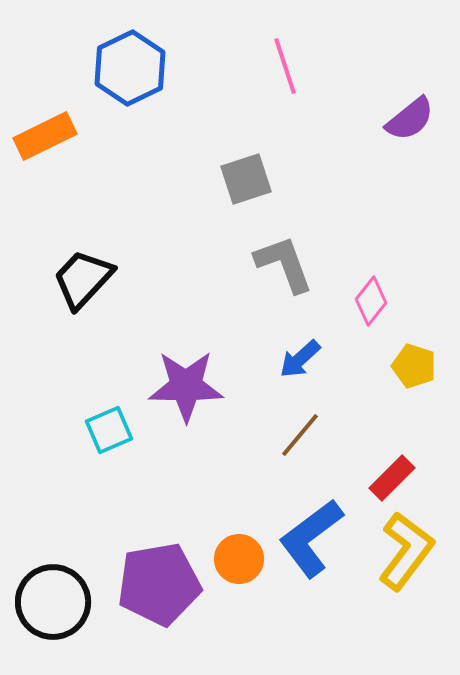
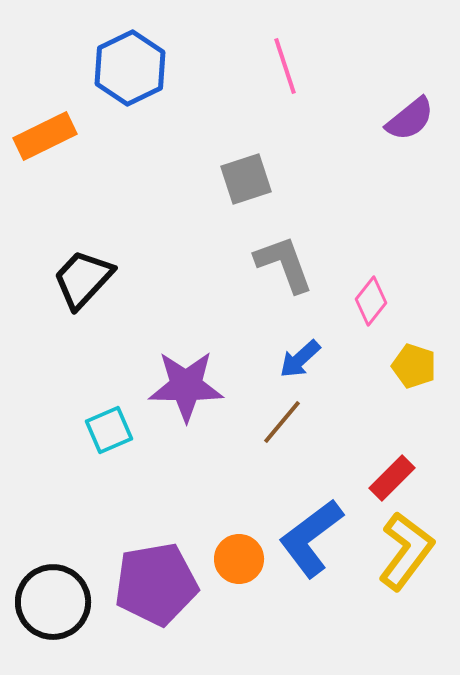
brown line: moved 18 px left, 13 px up
purple pentagon: moved 3 px left
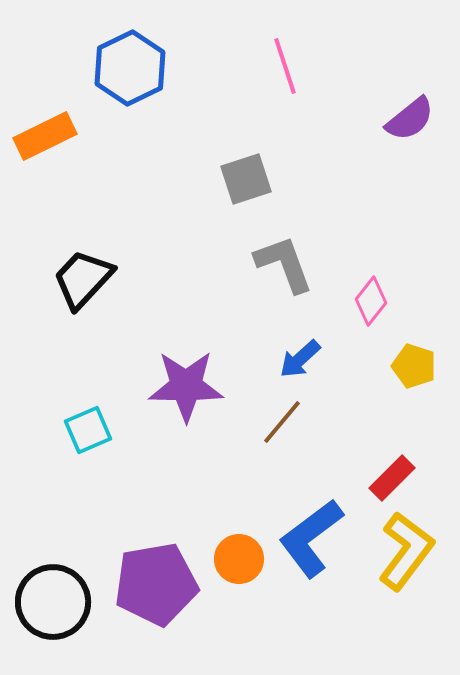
cyan square: moved 21 px left
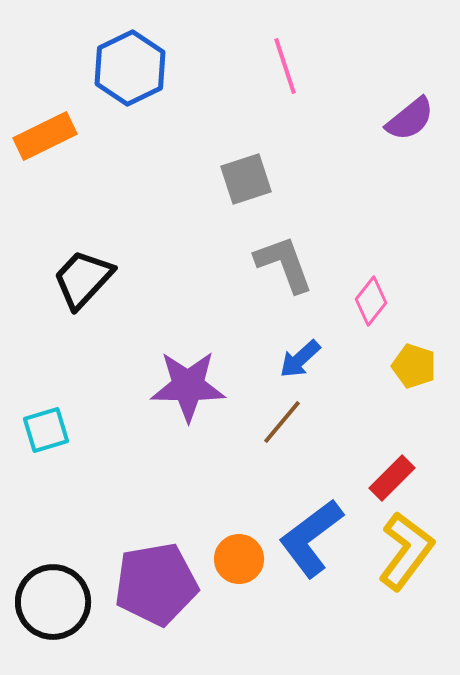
purple star: moved 2 px right
cyan square: moved 42 px left; rotated 6 degrees clockwise
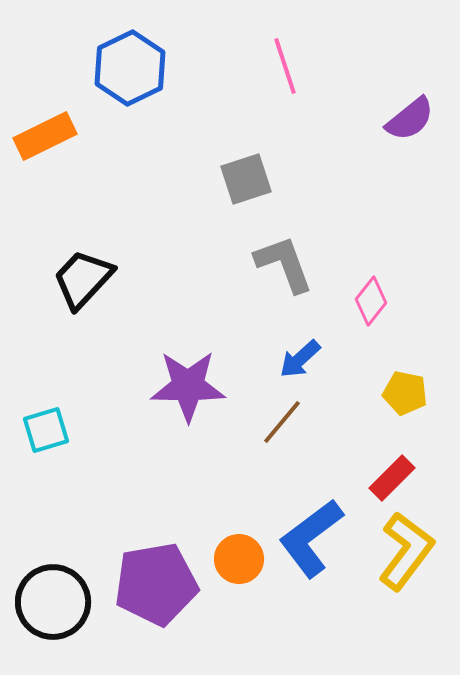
yellow pentagon: moved 9 px left, 27 px down; rotated 6 degrees counterclockwise
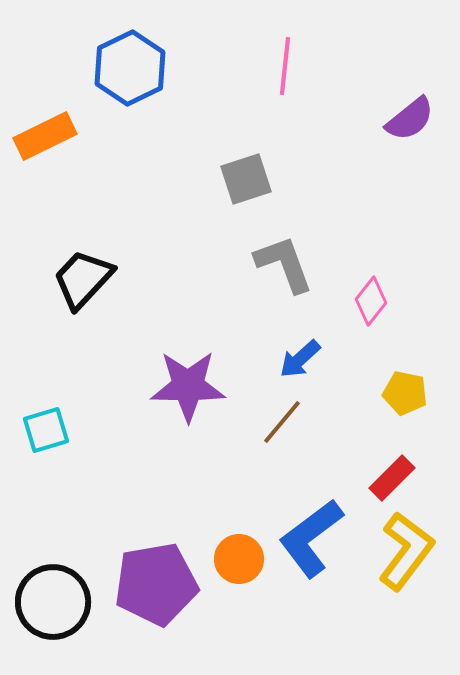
pink line: rotated 24 degrees clockwise
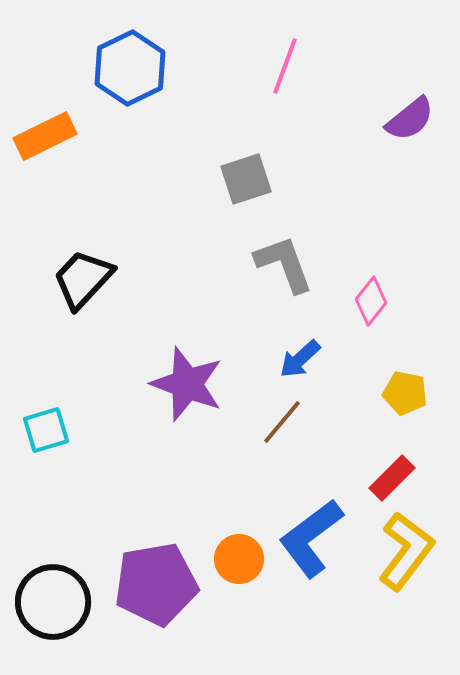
pink line: rotated 14 degrees clockwise
purple star: moved 1 px left, 2 px up; rotated 20 degrees clockwise
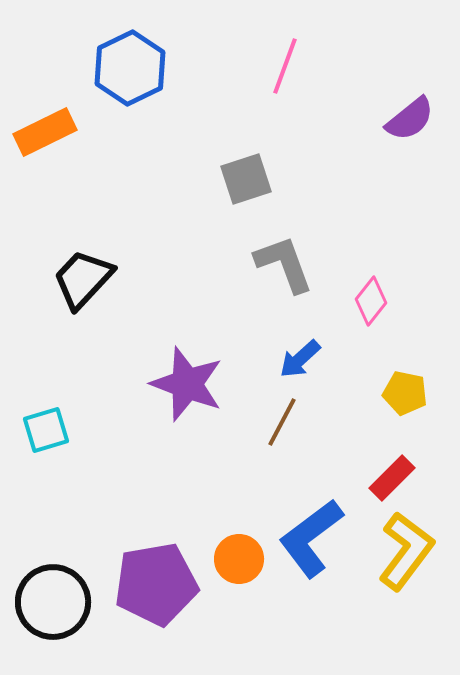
orange rectangle: moved 4 px up
brown line: rotated 12 degrees counterclockwise
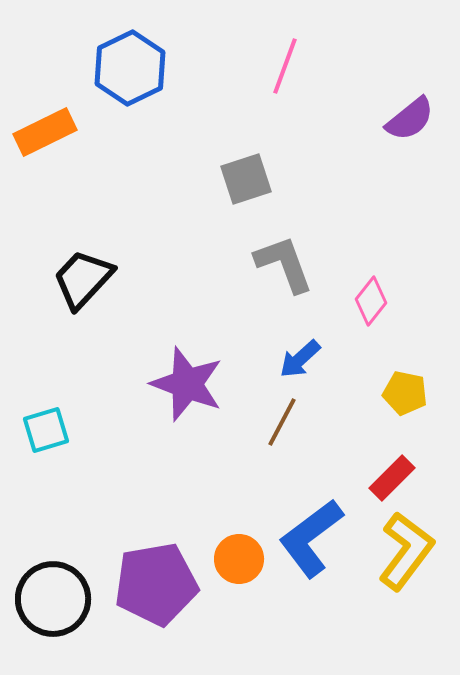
black circle: moved 3 px up
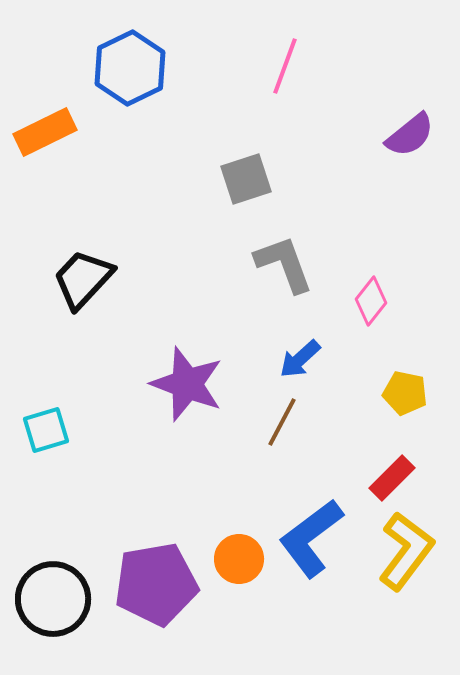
purple semicircle: moved 16 px down
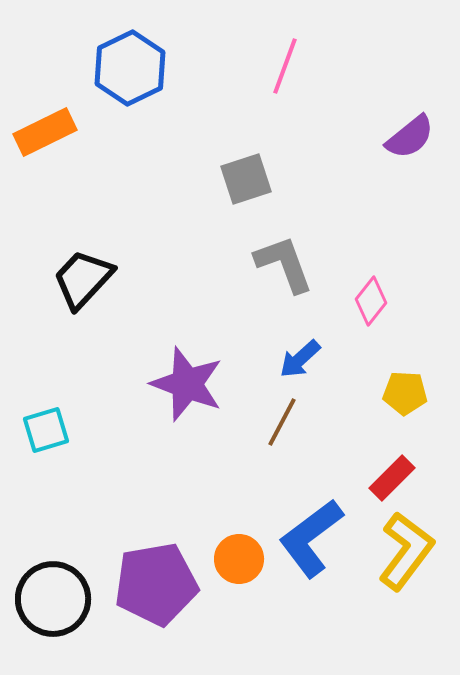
purple semicircle: moved 2 px down
yellow pentagon: rotated 9 degrees counterclockwise
